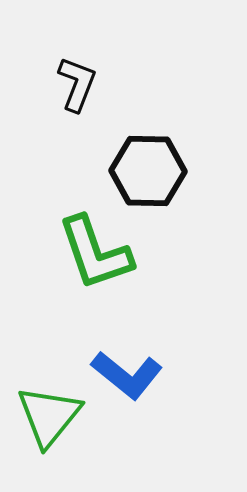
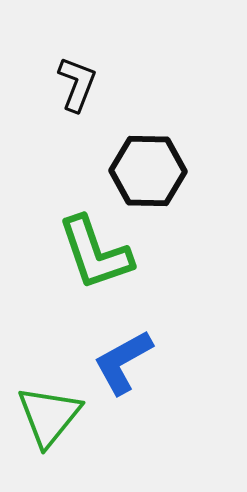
blue L-shape: moved 4 px left, 13 px up; rotated 112 degrees clockwise
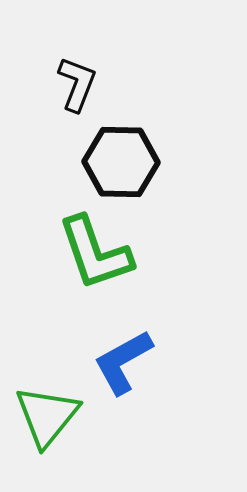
black hexagon: moved 27 px left, 9 px up
green triangle: moved 2 px left
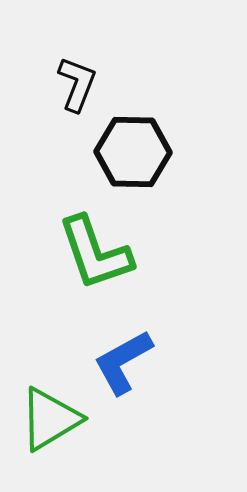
black hexagon: moved 12 px right, 10 px up
green triangle: moved 3 px right, 3 px down; rotated 20 degrees clockwise
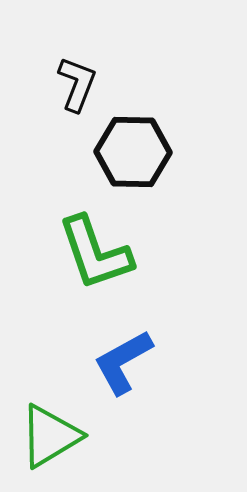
green triangle: moved 17 px down
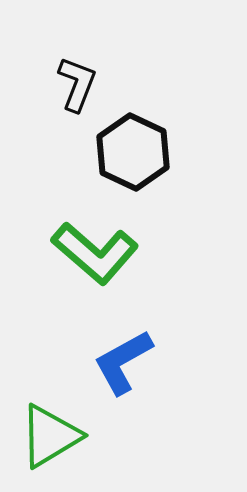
black hexagon: rotated 24 degrees clockwise
green L-shape: rotated 30 degrees counterclockwise
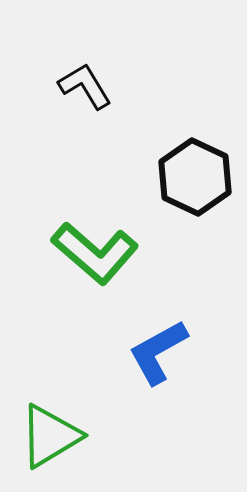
black L-shape: moved 8 px right, 2 px down; rotated 52 degrees counterclockwise
black hexagon: moved 62 px right, 25 px down
blue L-shape: moved 35 px right, 10 px up
